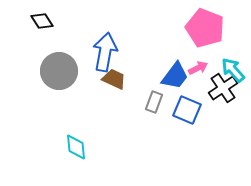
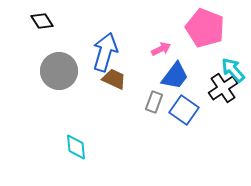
blue arrow: rotated 6 degrees clockwise
pink arrow: moved 37 px left, 19 px up
blue square: moved 3 px left; rotated 12 degrees clockwise
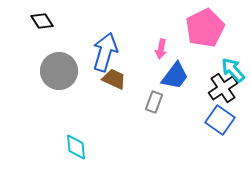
pink pentagon: rotated 24 degrees clockwise
pink arrow: rotated 126 degrees clockwise
blue square: moved 36 px right, 10 px down
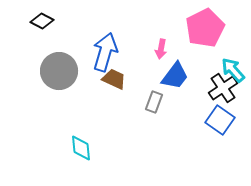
black diamond: rotated 30 degrees counterclockwise
cyan diamond: moved 5 px right, 1 px down
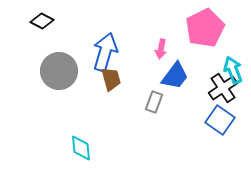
cyan arrow: rotated 20 degrees clockwise
brown trapezoid: moved 3 px left; rotated 50 degrees clockwise
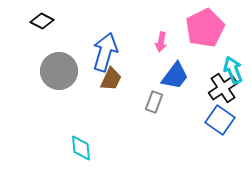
pink arrow: moved 7 px up
brown trapezoid: rotated 40 degrees clockwise
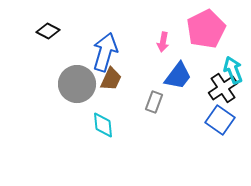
black diamond: moved 6 px right, 10 px down
pink pentagon: moved 1 px right, 1 px down
pink arrow: moved 2 px right
gray circle: moved 18 px right, 13 px down
blue trapezoid: moved 3 px right
cyan diamond: moved 22 px right, 23 px up
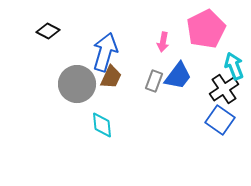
cyan arrow: moved 1 px right, 4 px up
brown trapezoid: moved 2 px up
black cross: moved 1 px right, 1 px down
gray rectangle: moved 21 px up
cyan diamond: moved 1 px left
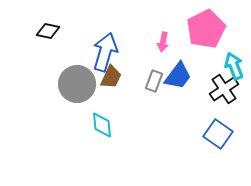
black diamond: rotated 15 degrees counterclockwise
blue square: moved 2 px left, 14 px down
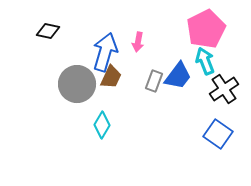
pink arrow: moved 25 px left
cyan arrow: moved 29 px left, 5 px up
cyan diamond: rotated 36 degrees clockwise
